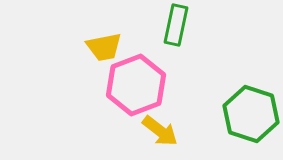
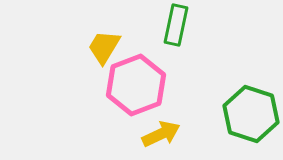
yellow trapezoid: rotated 132 degrees clockwise
yellow arrow: moved 1 px right, 3 px down; rotated 63 degrees counterclockwise
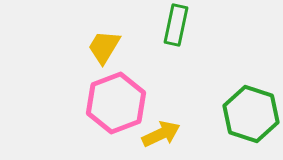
pink hexagon: moved 20 px left, 18 px down
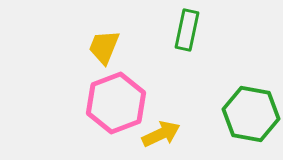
green rectangle: moved 11 px right, 5 px down
yellow trapezoid: rotated 9 degrees counterclockwise
green hexagon: rotated 8 degrees counterclockwise
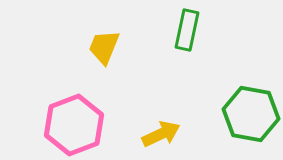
pink hexagon: moved 42 px left, 22 px down
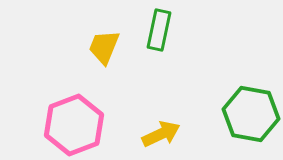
green rectangle: moved 28 px left
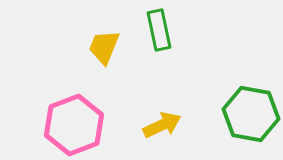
green rectangle: rotated 24 degrees counterclockwise
yellow arrow: moved 1 px right, 9 px up
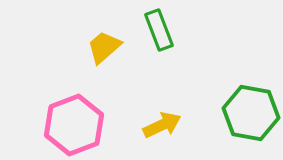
green rectangle: rotated 9 degrees counterclockwise
yellow trapezoid: rotated 27 degrees clockwise
green hexagon: moved 1 px up
